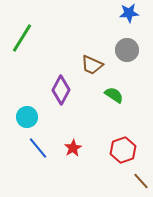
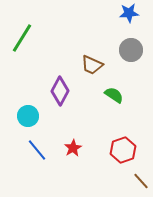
gray circle: moved 4 px right
purple diamond: moved 1 px left, 1 px down
cyan circle: moved 1 px right, 1 px up
blue line: moved 1 px left, 2 px down
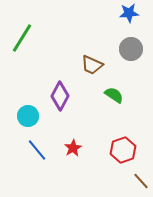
gray circle: moved 1 px up
purple diamond: moved 5 px down
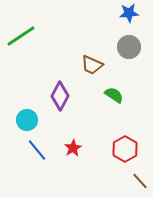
green line: moved 1 px left, 2 px up; rotated 24 degrees clockwise
gray circle: moved 2 px left, 2 px up
cyan circle: moved 1 px left, 4 px down
red hexagon: moved 2 px right, 1 px up; rotated 10 degrees counterclockwise
brown line: moved 1 px left
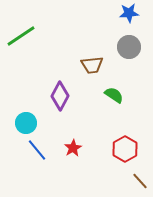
brown trapezoid: rotated 30 degrees counterclockwise
cyan circle: moved 1 px left, 3 px down
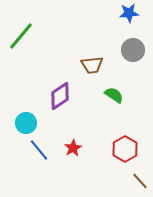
green line: rotated 16 degrees counterclockwise
gray circle: moved 4 px right, 3 px down
purple diamond: rotated 28 degrees clockwise
blue line: moved 2 px right
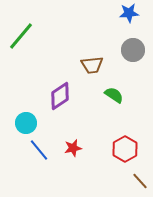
red star: rotated 18 degrees clockwise
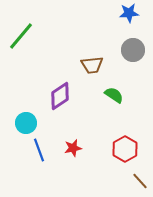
blue line: rotated 20 degrees clockwise
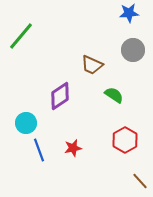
brown trapezoid: rotated 30 degrees clockwise
red hexagon: moved 9 px up
